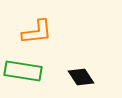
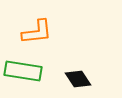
black diamond: moved 3 px left, 2 px down
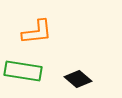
black diamond: rotated 16 degrees counterclockwise
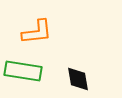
black diamond: rotated 40 degrees clockwise
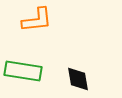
orange L-shape: moved 12 px up
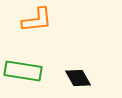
black diamond: moved 1 px up; rotated 20 degrees counterclockwise
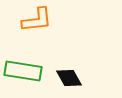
black diamond: moved 9 px left
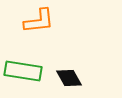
orange L-shape: moved 2 px right, 1 px down
